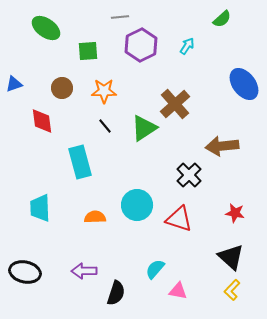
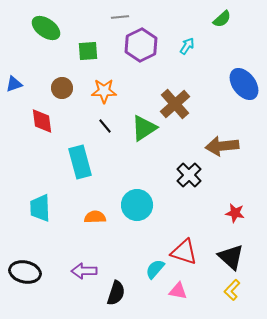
red triangle: moved 5 px right, 33 px down
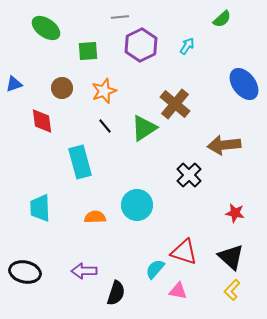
orange star: rotated 20 degrees counterclockwise
brown cross: rotated 8 degrees counterclockwise
brown arrow: moved 2 px right, 1 px up
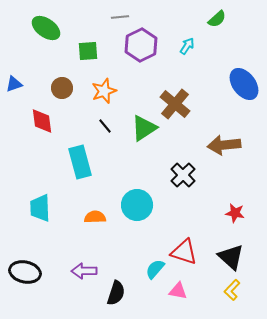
green semicircle: moved 5 px left
black cross: moved 6 px left
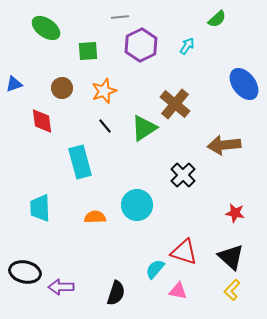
purple arrow: moved 23 px left, 16 px down
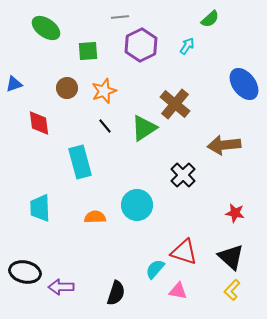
green semicircle: moved 7 px left
brown circle: moved 5 px right
red diamond: moved 3 px left, 2 px down
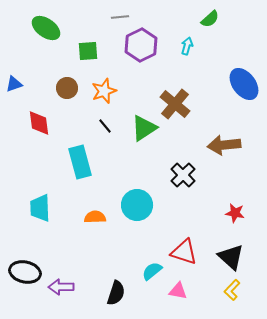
cyan arrow: rotated 18 degrees counterclockwise
cyan semicircle: moved 3 px left, 2 px down; rotated 10 degrees clockwise
